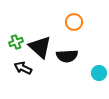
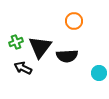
orange circle: moved 1 px up
black triangle: rotated 25 degrees clockwise
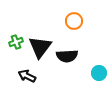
black arrow: moved 4 px right, 8 px down
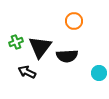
black arrow: moved 4 px up
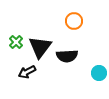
green cross: rotated 24 degrees counterclockwise
black arrow: rotated 54 degrees counterclockwise
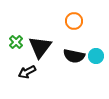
black semicircle: moved 7 px right; rotated 15 degrees clockwise
cyan circle: moved 3 px left, 17 px up
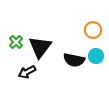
orange circle: moved 19 px right, 9 px down
black semicircle: moved 4 px down
